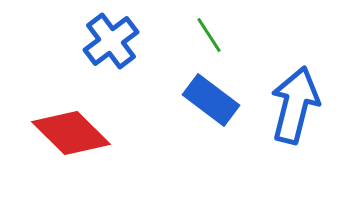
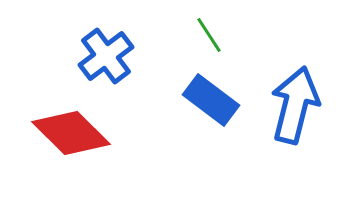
blue cross: moved 5 px left, 15 px down
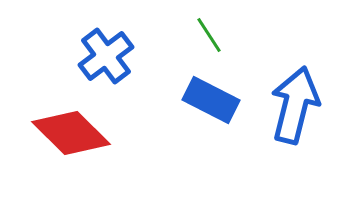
blue rectangle: rotated 10 degrees counterclockwise
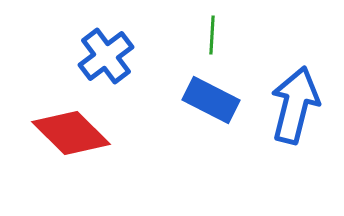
green line: moved 3 px right; rotated 36 degrees clockwise
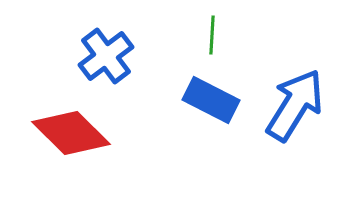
blue arrow: rotated 18 degrees clockwise
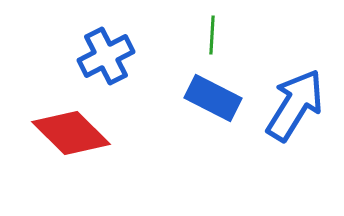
blue cross: rotated 10 degrees clockwise
blue rectangle: moved 2 px right, 2 px up
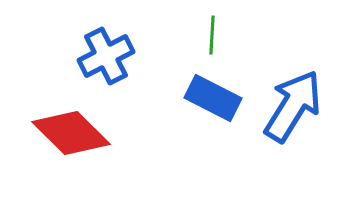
blue arrow: moved 2 px left, 1 px down
